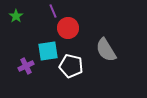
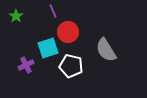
red circle: moved 4 px down
cyan square: moved 3 px up; rotated 10 degrees counterclockwise
purple cross: moved 1 px up
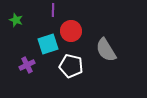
purple line: moved 1 px up; rotated 24 degrees clockwise
green star: moved 4 px down; rotated 16 degrees counterclockwise
red circle: moved 3 px right, 1 px up
cyan square: moved 4 px up
purple cross: moved 1 px right
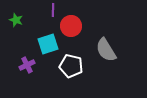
red circle: moved 5 px up
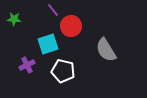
purple line: rotated 40 degrees counterclockwise
green star: moved 2 px left, 1 px up; rotated 16 degrees counterclockwise
white pentagon: moved 8 px left, 5 px down
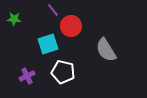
purple cross: moved 11 px down
white pentagon: moved 1 px down
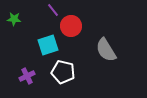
cyan square: moved 1 px down
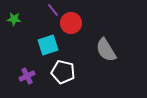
red circle: moved 3 px up
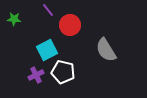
purple line: moved 5 px left
red circle: moved 1 px left, 2 px down
cyan square: moved 1 px left, 5 px down; rotated 10 degrees counterclockwise
purple cross: moved 9 px right, 1 px up
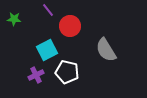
red circle: moved 1 px down
white pentagon: moved 4 px right
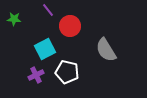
cyan square: moved 2 px left, 1 px up
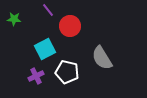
gray semicircle: moved 4 px left, 8 px down
purple cross: moved 1 px down
